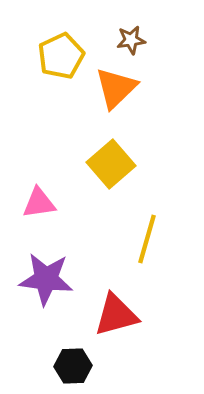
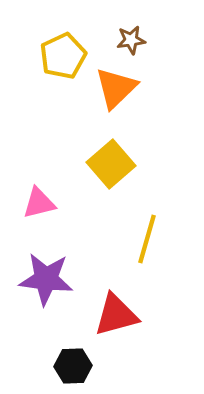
yellow pentagon: moved 2 px right
pink triangle: rotated 6 degrees counterclockwise
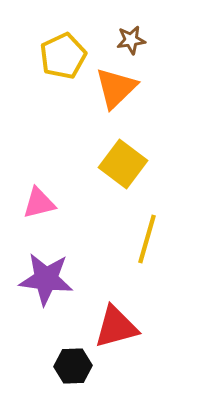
yellow square: moved 12 px right; rotated 12 degrees counterclockwise
red triangle: moved 12 px down
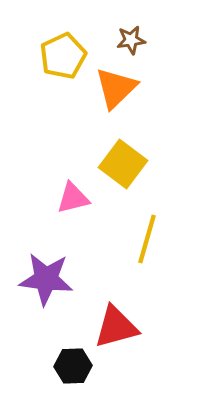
pink triangle: moved 34 px right, 5 px up
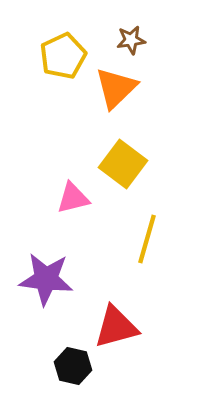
black hexagon: rotated 15 degrees clockwise
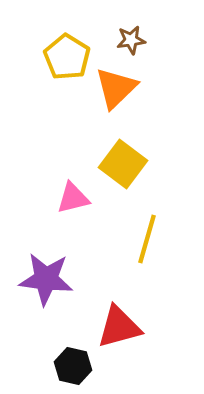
yellow pentagon: moved 4 px right, 1 px down; rotated 15 degrees counterclockwise
red triangle: moved 3 px right
